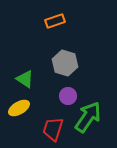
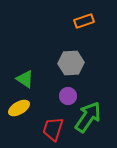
orange rectangle: moved 29 px right
gray hexagon: moved 6 px right; rotated 20 degrees counterclockwise
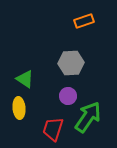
yellow ellipse: rotated 65 degrees counterclockwise
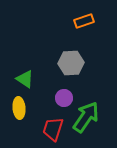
purple circle: moved 4 px left, 2 px down
green arrow: moved 2 px left
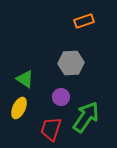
purple circle: moved 3 px left, 1 px up
yellow ellipse: rotated 30 degrees clockwise
red trapezoid: moved 2 px left
